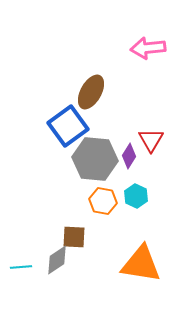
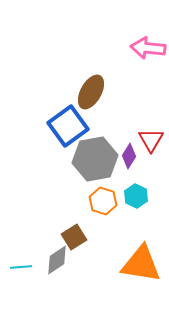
pink arrow: rotated 12 degrees clockwise
gray hexagon: rotated 15 degrees counterclockwise
orange hexagon: rotated 8 degrees clockwise
brown square: rotated 35 degrees counterclockwise
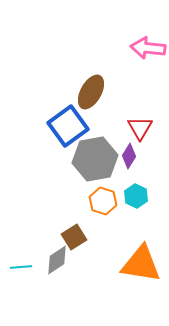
red triangle: moved 11 px left, 12 px up
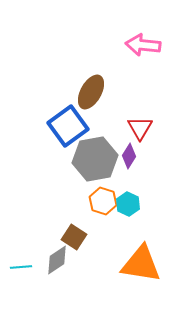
pink arrow: moved 5 px left, 3 px up
cyan hexagon: moved 8 px left, 8 px down
brown square: rotated 25 degrees counterclockwise
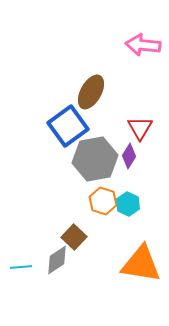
brown square: rotated 10 degrees clockwise
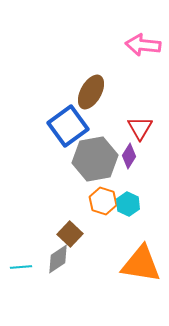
brown square: moved 4 px left, 3 px up
gray diamond: moved 1 px right, 1 px up
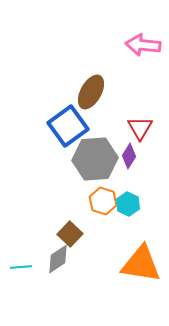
gray hexagon: rotated 6 degrees clockwise
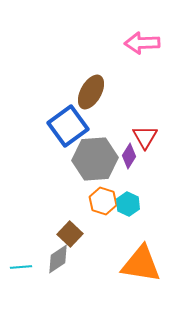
pink arrow: moved 1 px left, 2 px up; rotated 8 degrees counterclockwise
red triangle: moved 5 px right, 9 px down
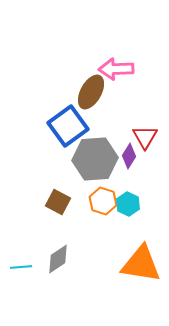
pink arrow: moved 26 px left, 26 px down
brown square: moved 12 px left, 32 px up; rotated 15 degrees counterclockwise
